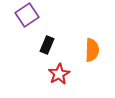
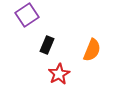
orange semicircle: rotated 20 degrees clockwise
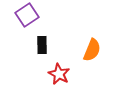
black rectangle: moved 5 px left; rotated 24 degrees counterclockwise
red star: rotated 15 degrees counterclockwise
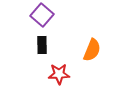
purple square: moved 15 px right; rotated 15 degrees counterclockwise
red star: rotated 30 degrees counterclockwise
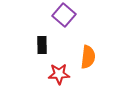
purple square: moved 22 px right
orange semicircle: moved 4 px left, 7 px down; rotated 15 degrees counterclockwise
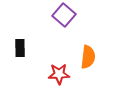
black rectangle: moved 22 px left, 3 px down
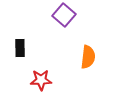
red star: moved 18 px left, 6 px down
